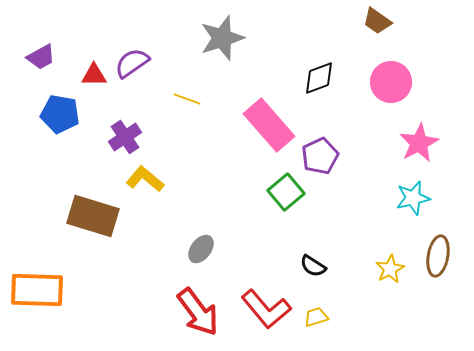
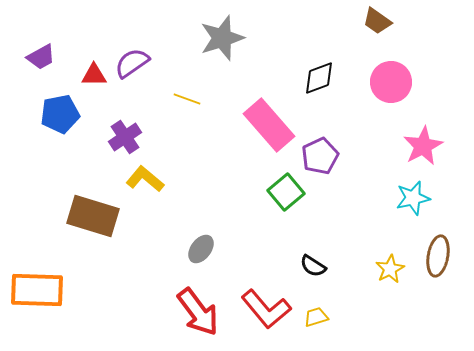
blue pentagon: rotated 21 degrees counterclockwise
pink star: moved 4 px right, 3 px down
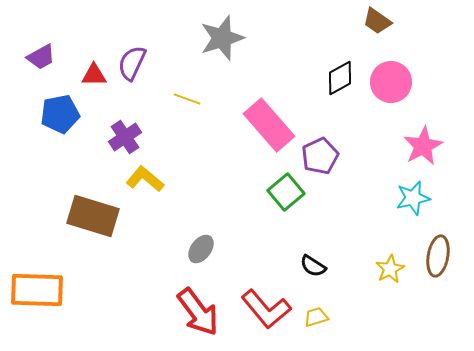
purple semicircle: rotated 30 degrees counterclockwise
black diamond: moved 21 px right; rotated 9 degrees counterclockwise
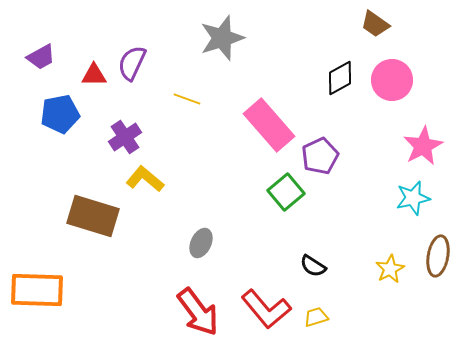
brown trapezoid: moved 2 px left, 3 px down
pink circle: moved 1 px right, 2 px up
gray ellipse: moved 6 px up; rotated 12 degrees counterclockwise
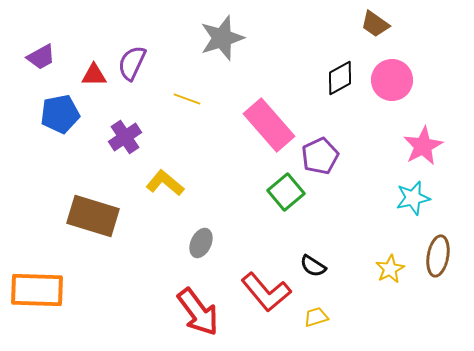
yellow L-shape: moved 20 px right, 4 px down
red L-shape: moved 17 px up
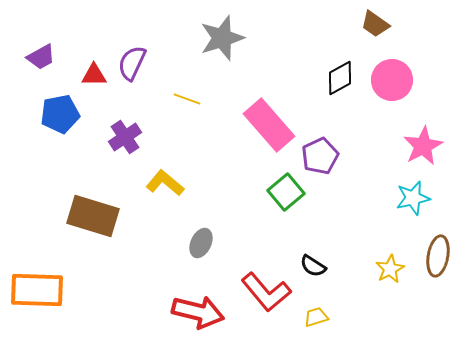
red arrow: rotated 39 degrees counterclockwise
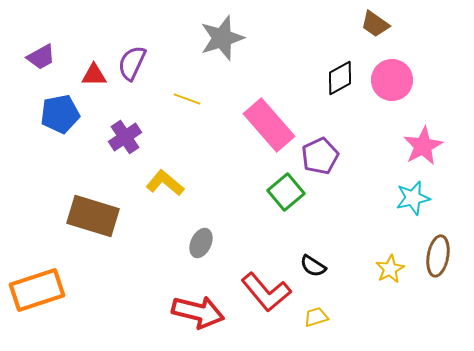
orange rectangle: rotated 20 degrees counterclockwise
